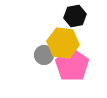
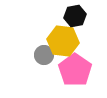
yellow hexagon: moved 2 px up
pink pentagon: moved 3 px right, 5 px down
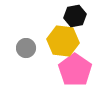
gray circle: moved 18 px left, 7 px up
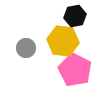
pink pentagon: rotated 8 degrees counterclockwise
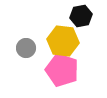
black hexagon: moved 6 px right
pink pentagon: moved 13 px left; rotated 8 degrees counterclockwise
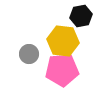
gray circle: moved 3 px right, 6 px down
pink pentagon: rotated 24 degrees counterclockwise
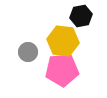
gray circle: moved 1 px left, 2 px up
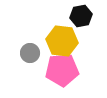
yellow hexagon: moved 1 px left
gray circle: moved 2 px right, 1 px down
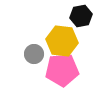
gray circle: moved 4 px right, 1 px down
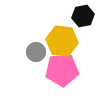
black hexagon: moved 2 px right
gray circle: moved 2 px right, 2 px up
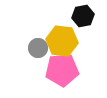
gray circle: moved 2 px right, 4 px up
